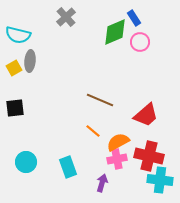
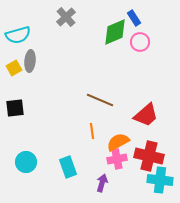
cyan semicircle: rotated 30 degrees counterclockwise
orange line: moved 1 px left; rotated 42 degrees clockwise
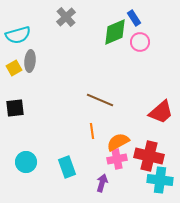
red trapezoid: moved 15 px right, 3 px up
cyan rectangle: moved 1 px left
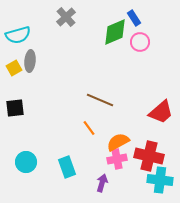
orange line: moved 3 px left, 3 px up; rotated 28 degrees counterclockwise
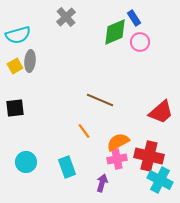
yellow square: moved 1 px right, 2 px up
orange line: moved 5 px left, 3 px down
cyan cross: rotated 20 degrees clockwise
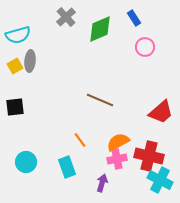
green diamond: moved 15 px left, 3 px up
pink circle: moved 5 px right, 5 px down
black square: moved 1 px up
orange line: moved 4 px left, 9 px down
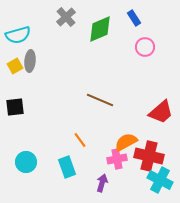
orange semicircle: moved 8 px right
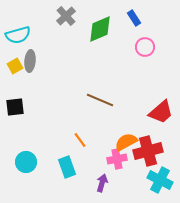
gray cross: moved 1 px up
red cross: moved 1 px left, 5 px up; rotated 28 degrees counterclockwise
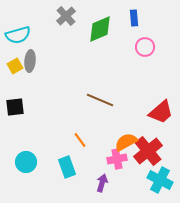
blue rectangle: rotated 28 degrees clockwise
red cross: rotated 24 degrees counterclockwise
